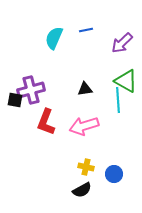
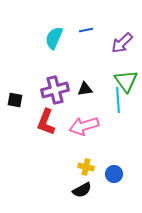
green triangle: rotated 25 degrees clockwise
purple cross: moved 24 px right
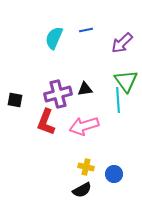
purple cross: moved 3 px right, 4 px down
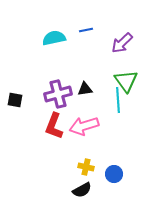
cyan semicircle: rotated 55 degrees clockwise
red L-shape: moved 8 px right, 4 px down
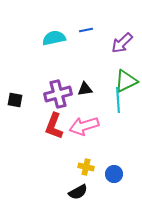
green triangle: rotated 40 degrees clockwise
black semicircle: moved 4 px left, 2 px down
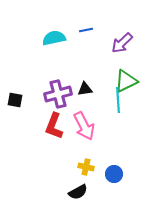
pink arrow: rotated 100 degrees counterclockwise
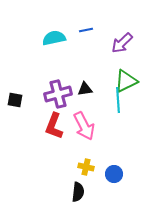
black semicircle: rotated 54 degrees counterclockwise
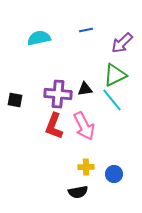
cyan semicircle: moved 15 px left
green triangle: moved 11 px left, 6 px up
purple cross: rotated 20 degrees clockwise
cyan line: moved 6 px left; rotated 35 degrees counterclockwise
yellow cross: rotated 14 degrees counterclockwise
black semicircle: rotated 72 degrees clockwise
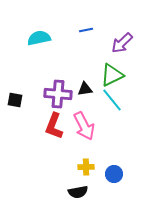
green triangle: moved 3 px left
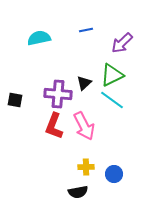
black triangle: moved 1 px left, 6 px up; rotated 35 degrees counterclockwise
cyan line: rotated 15 degrees counterclockwise
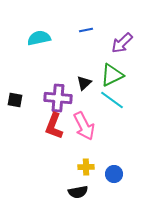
purple cross: moved 4 px down
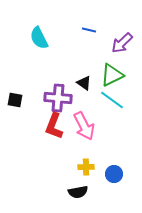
blue line: moved 3 px right; rotated 24 degrees clockwise
cyan semicircle: rotated 105 degrees counterclockwise
black triangle: rotated 42 degrees counterclockwise
